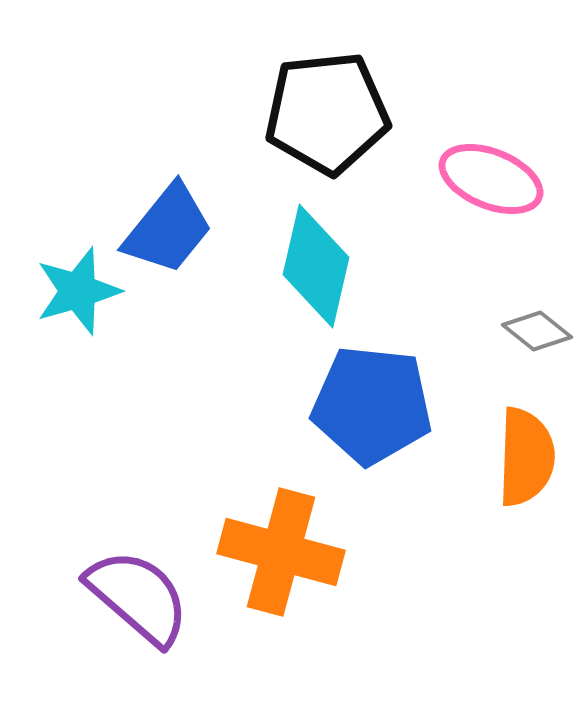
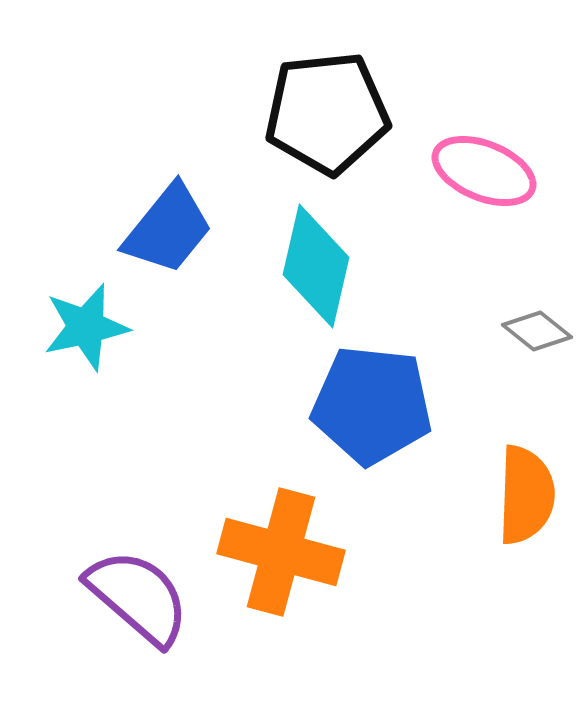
pink ellipse: moved 7 px left, 8 px up
cyan star: moved 8 px right, 36 px down; rotated 4 degrees clockwise
orange semicircle: moved 38 px down
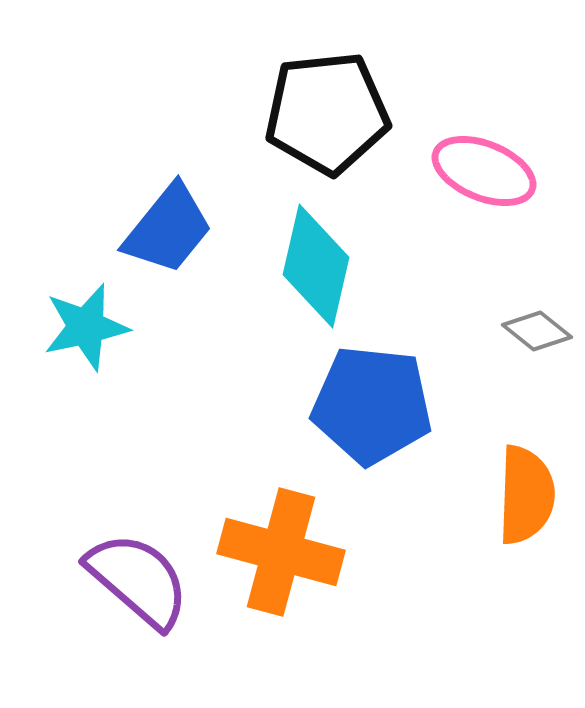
purple semicircle: moved 17 px up
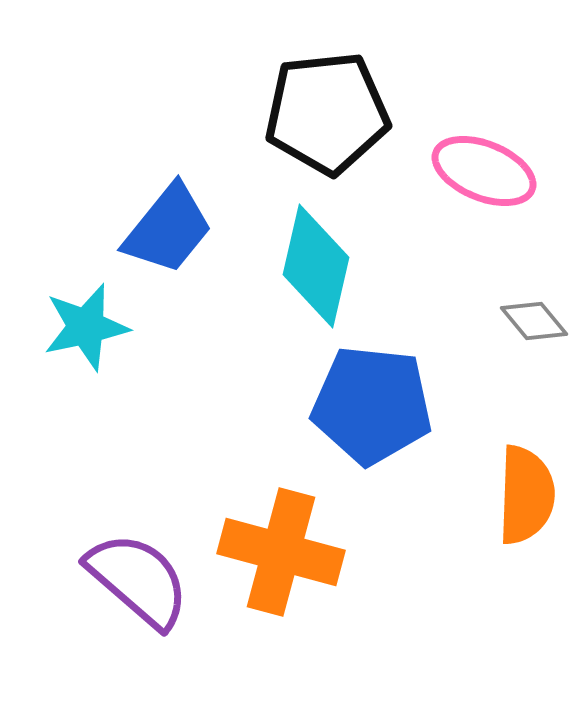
gray diamond: moved 3 px left, 10 px up; rotated 12 degrees clockwise
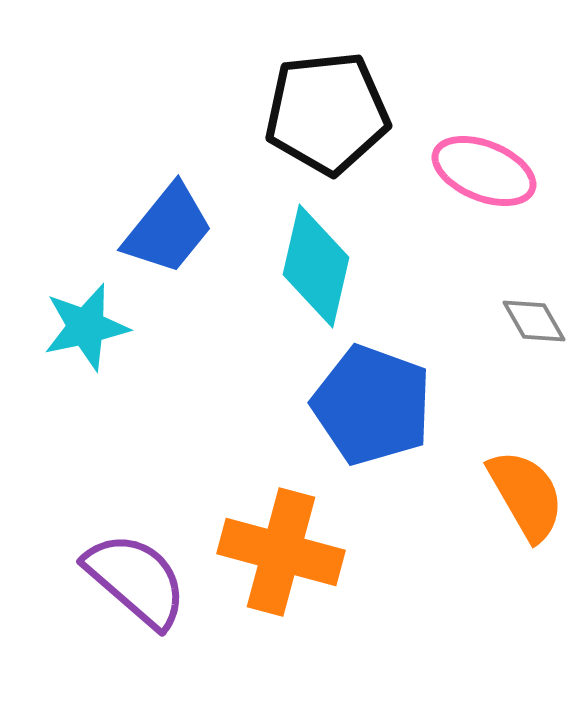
gray diamond: rotated 10 degrees clockwise
blue pentagon: rotated 14 degrees clockwise
orange semicircle: rotated 32 degrees counterclockwise
purple semicircle: moved 2 px left
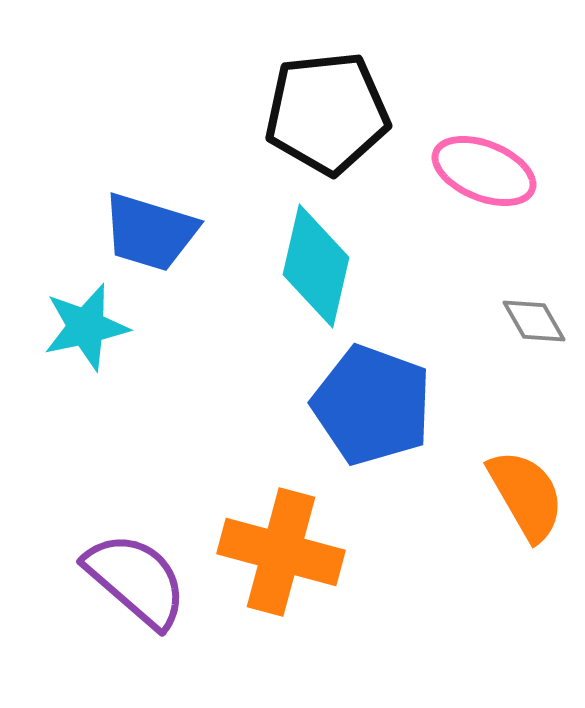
blue trapezoid: moved 18 px left, 3 px down; rotated 68 degrees clockwise
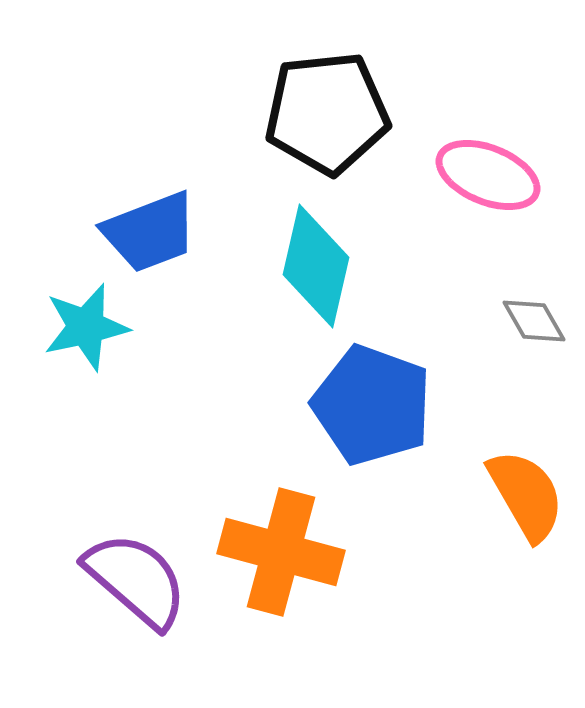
pink ellipse: moved 4 px right, 4 px down
blue trapezoid: rotated 38 degrees counterclockwise
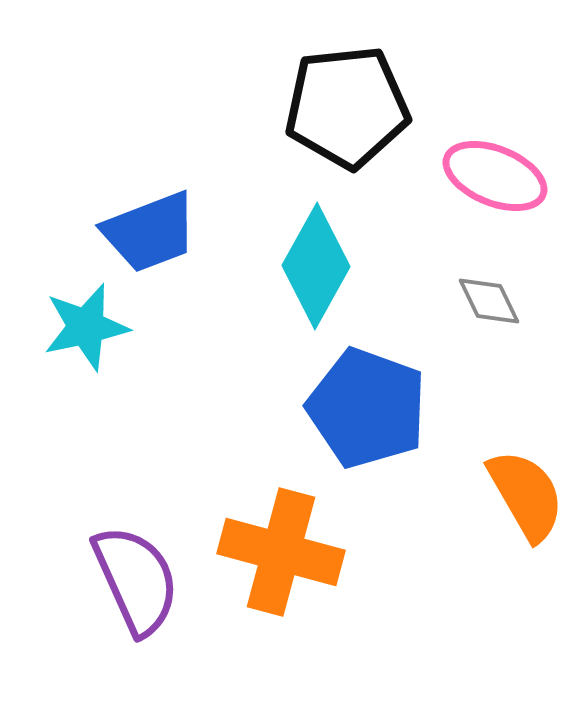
black pentagon: moved 20 px right, 6 px up
pink ellipse: moved 7 px right, 1 px down
cyan diamond: rotated 16 degrees clockwise
gray diamond: moved 45 px left, 20 px up; rotated 4 degrees clockwise
blue pentagon: moved 5 px left, 3 px down
purple semicircle: rotated 25 degrees clockwise
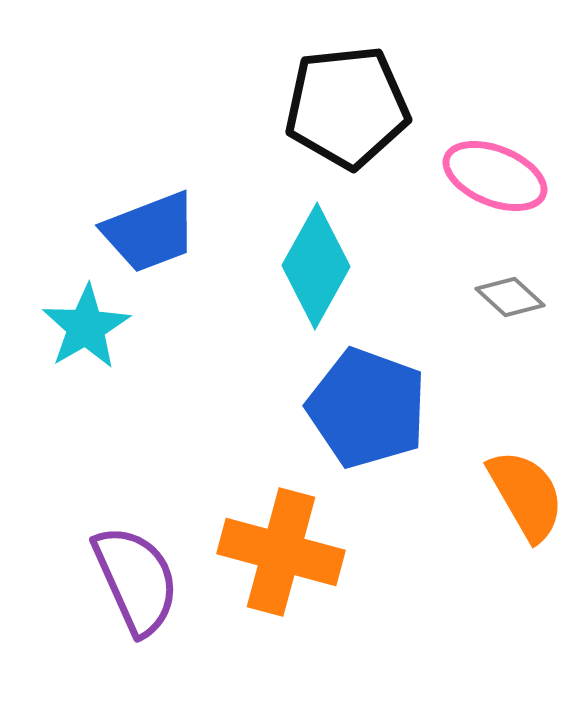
gray diamond: moved 21 px right, 4 px up; rotated 22 degrees counterclockwise
cyan star: rotated 18 degrees counterclockwise
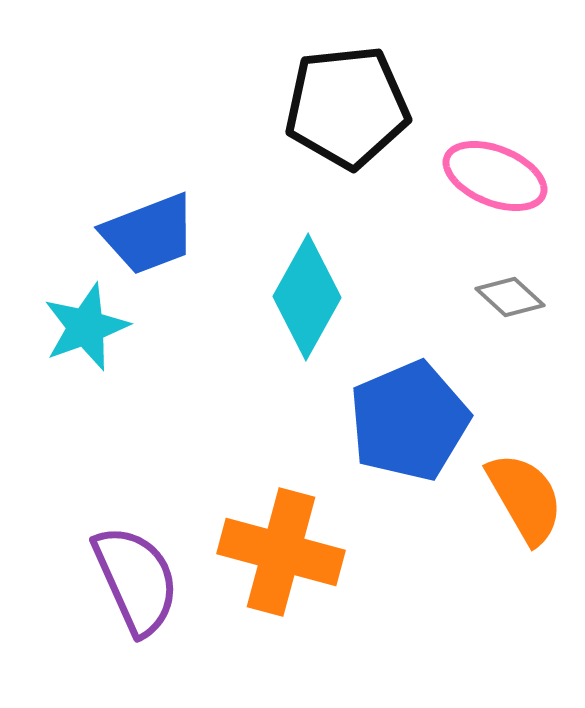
blue trapezoid: moved 1 px left, 2 px down
cyan diamond: moved 9 px left, 31 px down
cyan star: rotated 10 degrees clockwise
blue pentagon: moved 42 px right, 13 px down; rotated 29 degrees clockwise
orange semicircle: moved 1 px left, 3 px down
